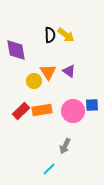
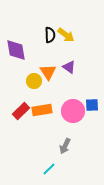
purple triangle: moved 4 px up
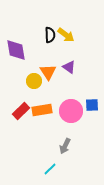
pink circle: moved 2 px left
cyan line: moved 1 px right
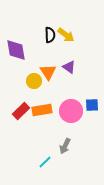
cyan line: moved 5 px left, 7 px up
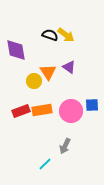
black semicircle: rotated 70 degrees counterclockwise
red rectangle: rotated 24 degrees clockwise
cyan line: moved 2 px down
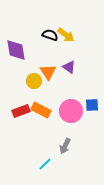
orange rectangle: moved 1 px left; rotated 36 degrees clockwise
